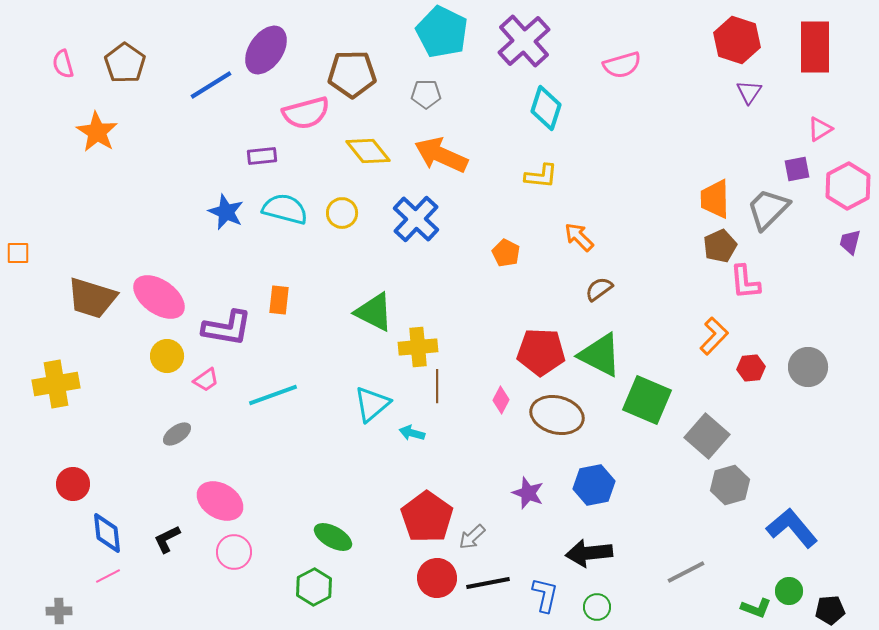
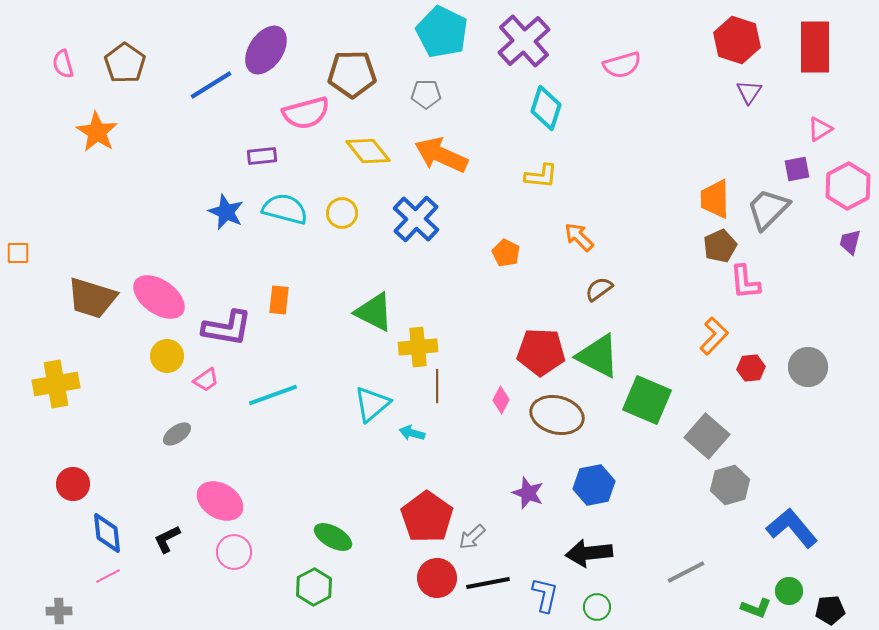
green triangle at (600, 355): moved 2 px left, 1 px down
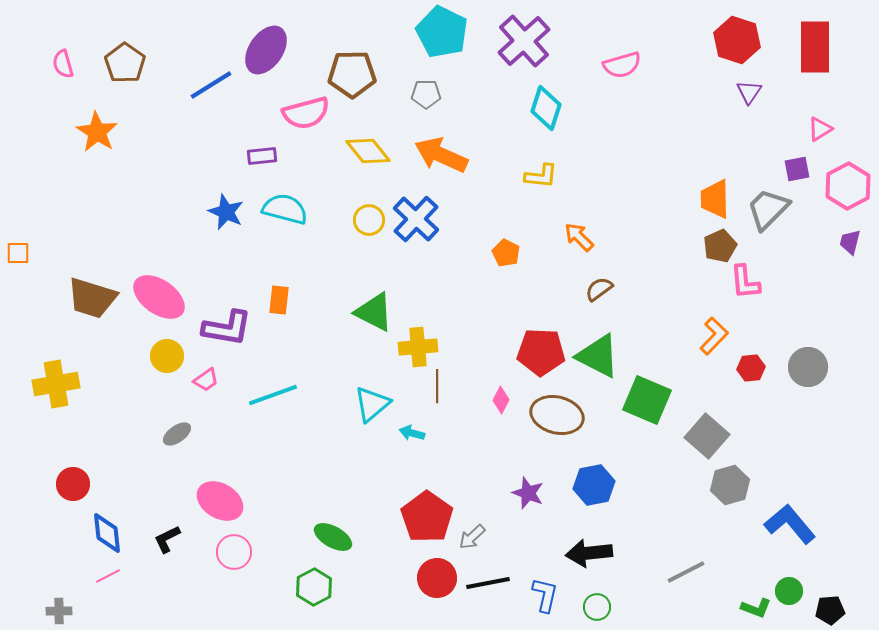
yellow circle at (342, 213): moved 27 px right, 7 px down
blue L-shape at (792, 528): moved 2 px left, 4 px up
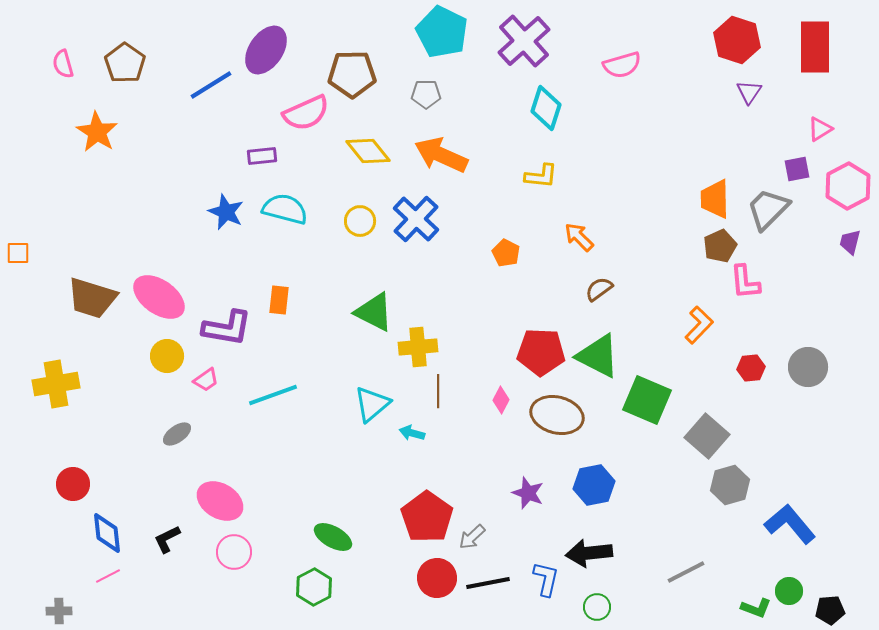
pink semicircle at (306, 113): rotated 9 degrees counterclockwise
yellow circle at (369, 220): moved 9 px left, 1 px down
orange L-shape at (714, 336): moved 15 px left, 11 px up
brown line at (437, 386): moved 1 px right, 5 px down
blue L-shape at (545, 595): moved 1 px right, 16 px up
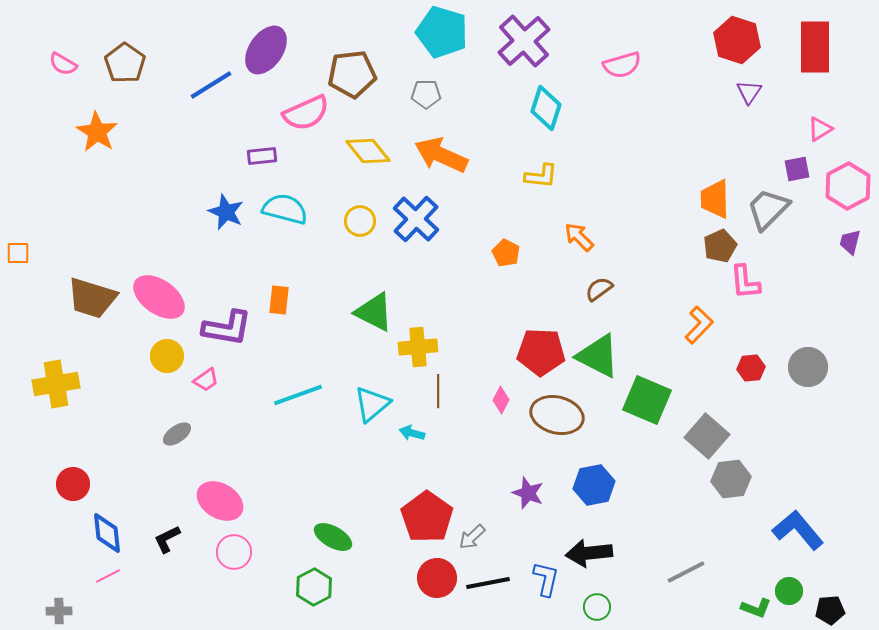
cyan pentagon at (442, 32): rotated 9 degrees counterclockwise
pink semicircle at (63, 64): rotated 44 degrees counterclockwise
brown pentagon at (352, 74): rotated 6 degrees counterclockwise
cyan line at (273, 395): moved 25 px right
gray hexagon at (730, 485): moved 1 px right, 6 px up; rotated 9 degrees clockwise
blue L-shape at (790, 524): moved 8 px right, 6 px down
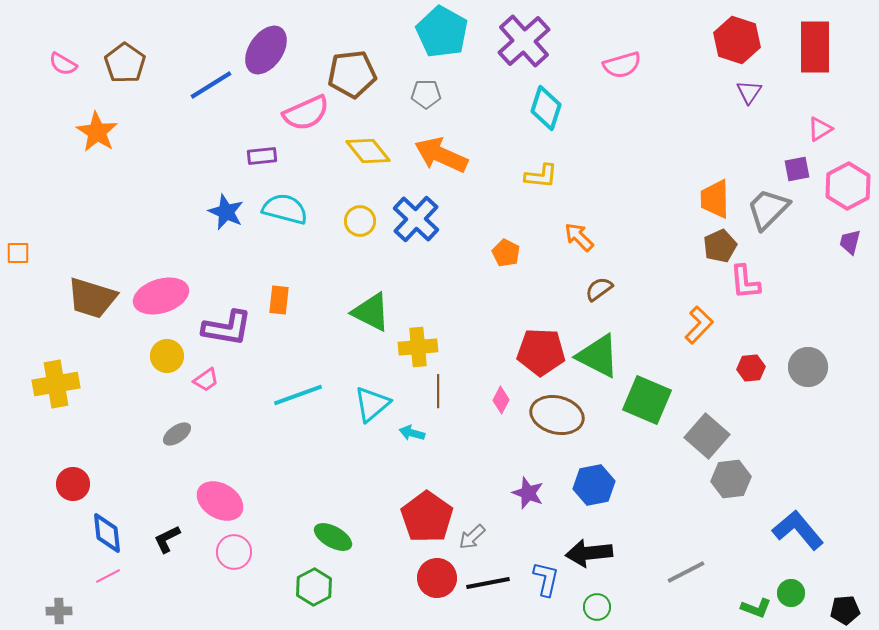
cyan pentagon at (442, 32): rotated 12 degrees clockwise
pink ellipse at (159, 297): moved 2 px right, 1 px up; rotated 52 degrees counterclockwise
green triangle at (374, 312): moved 3 px left
green circle at (789, 591): moved 2 px right, 2 px down
black pentagon at (830, 610): moved 15 px right
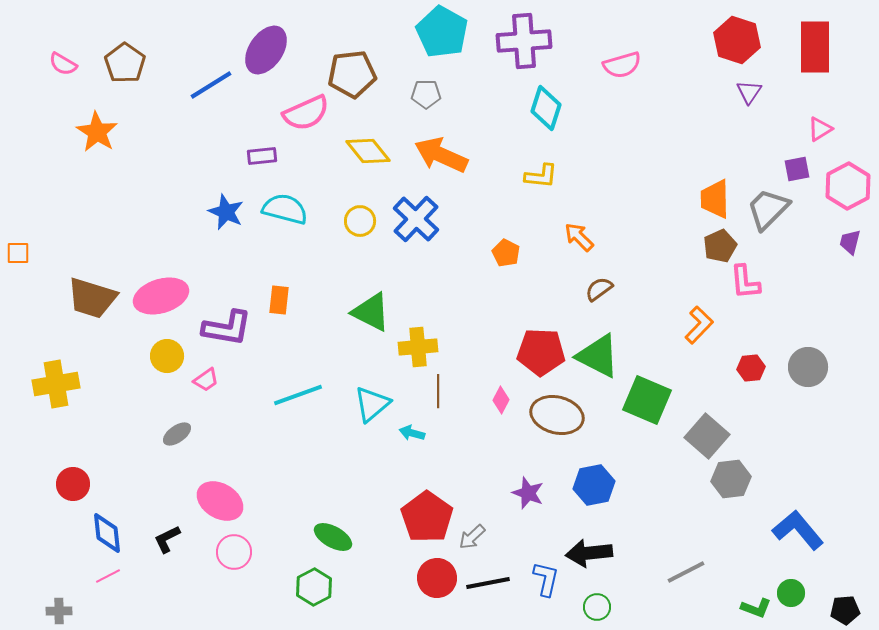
purple cross at (524, 41): rotated 38 degrees clockwise
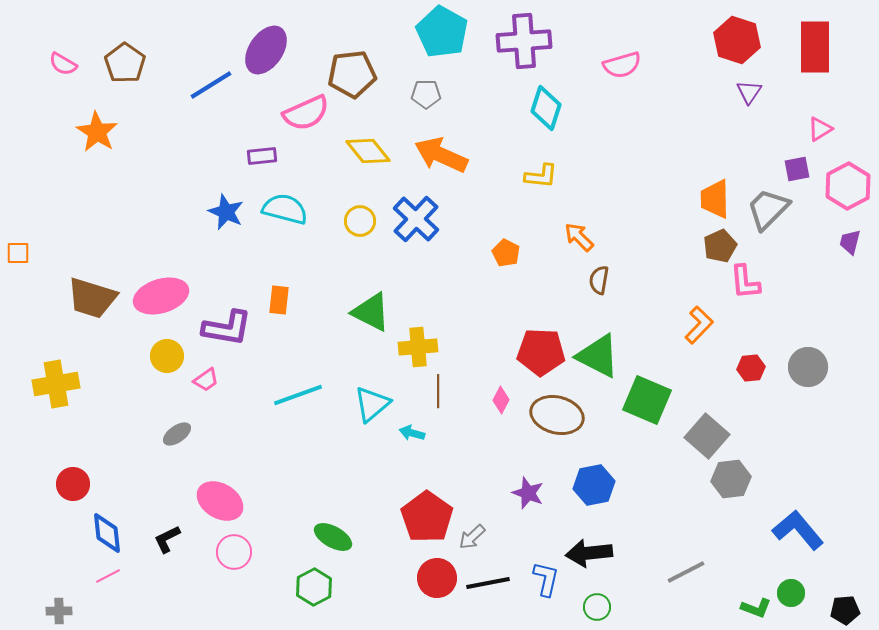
brown semicircle at (599, 289): moved 9 px up; rotated 44 degrees counterclockwise
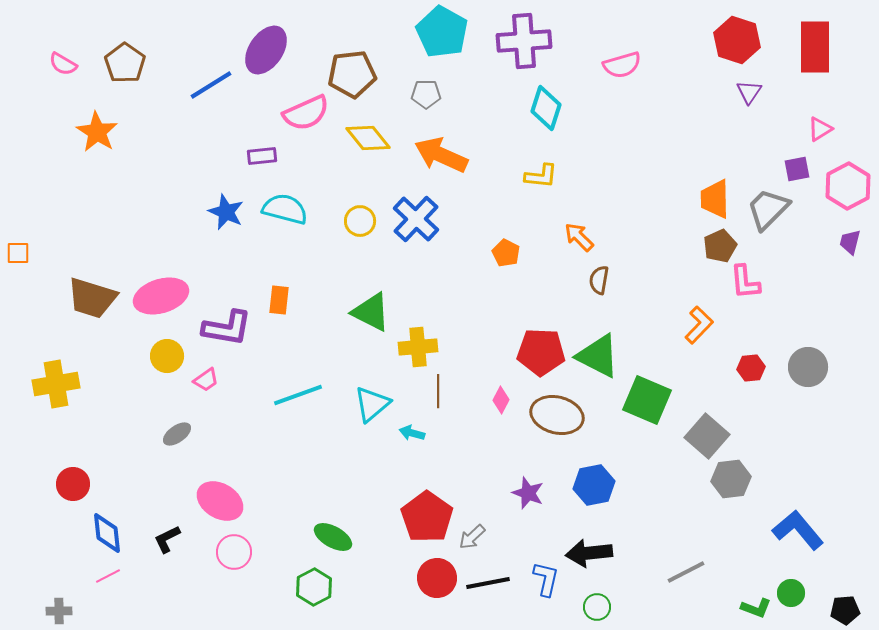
yellow diamond at (368, 151): moved 13 px up
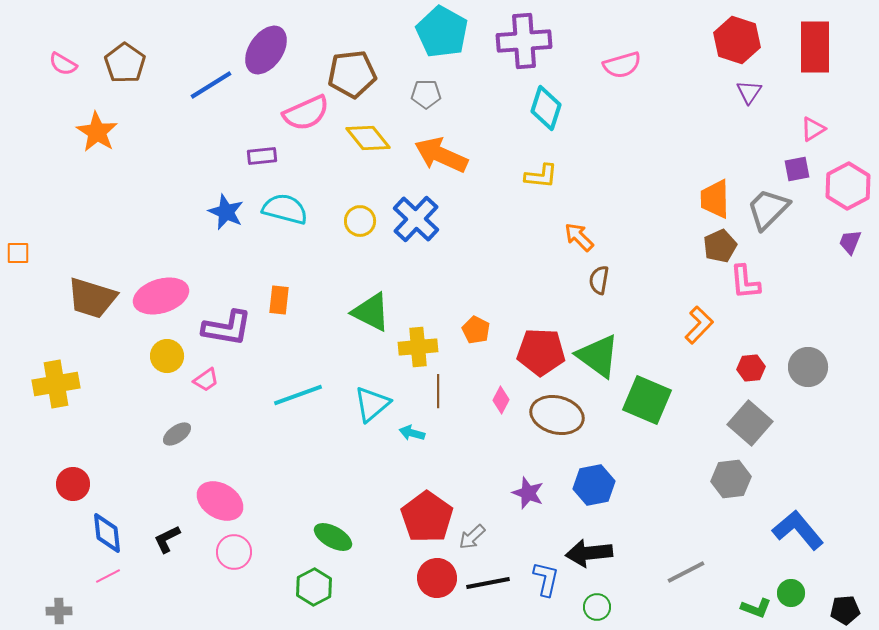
pink triangle at (820, 129): moved 7 px left
purple trapezoid at (850, 242): rotated 8 degrees clockwise
orange pentagon at (506, 253): moved 30 px left, 77 px down
green triangle at (598, 356): rotated 9 degrees clockwise
gray square at (707, 436): moved 43 px right, 13 px up
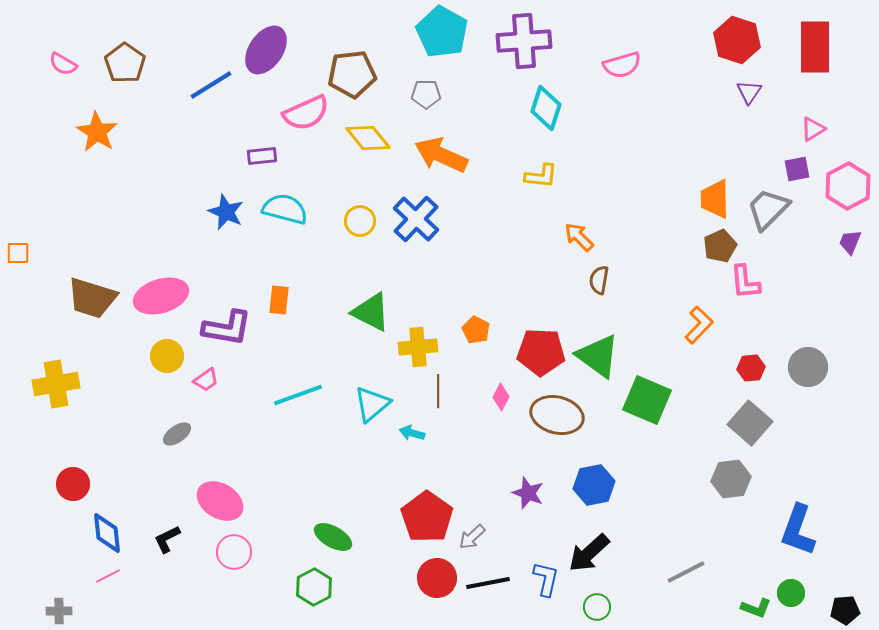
pink diamond at (501, 400): moved 3 px up
blue L-shape at (798, 530): rotated 120 degrees counterclockwise
black arrow at (589, 553): rotated 36 degrees counterclockwise
